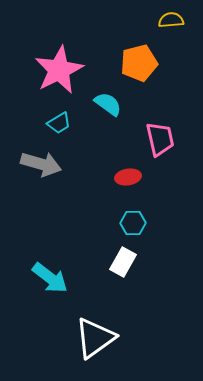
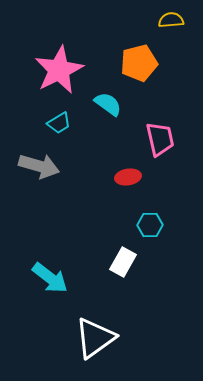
gray arrow: moved 2 px left, 2 px down
cyan hexagon: moved 17 px right, 2 px down
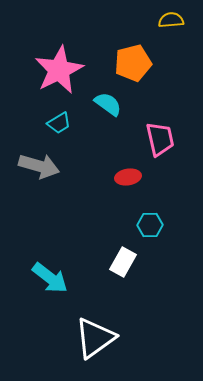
orange pentagon: moved 6 px left
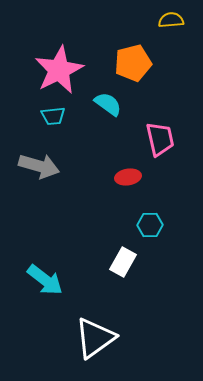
cyan trapezoid: moved 6 px left, 7 px up; rotated 25 degrees clockwise
cyan arrow: moved 5 px left, 2 px down
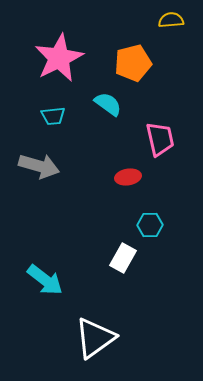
pink star: moved 12 px up
white rectangle: moved 4 px up
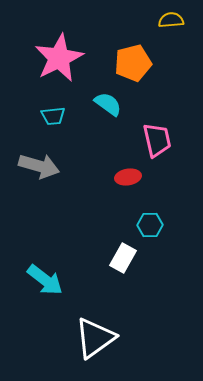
pink trapezoid: moved 3 px left, 1 px down
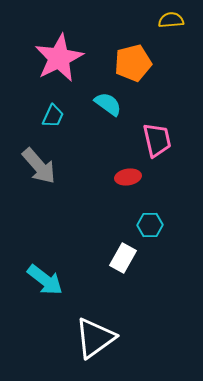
cyan trapezoid: rotated 60 degrees counterclockwise
gray arrow: rotated 33 degrees clockwise
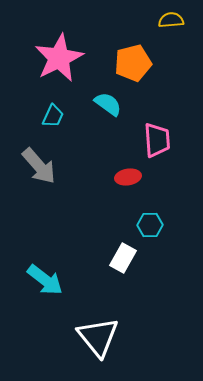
pink trapezoid: rotated 9 degrees clockwise
white triangle: moved 3 px right, 1 px up; rotated 33 degrees counterclockwise
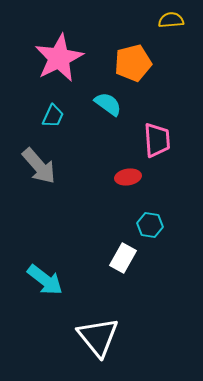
cyan hexagon: rotated 10 degrees clockwise
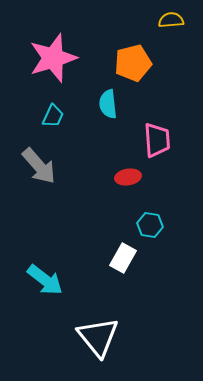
pink star: moved 6 px left; rotated 9 degrees clockwise
cyan semicircle: rotated 132 degrees counterclockwise
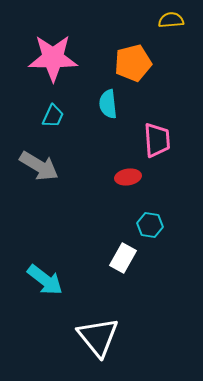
pink star: rotated 18 degrees clockwise
gray arrow: rotated 18 degrees counterclockwise
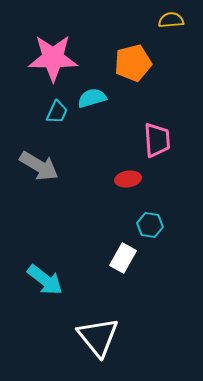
cyan semicircle: moved 16 px left, 6 px up; rotated 80 degrees clockwise
cyan trapezoid: moved 4 px right, 4 px up
red ellipse: moved 2 px down
